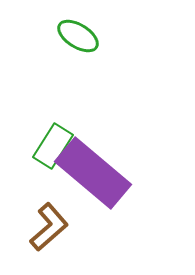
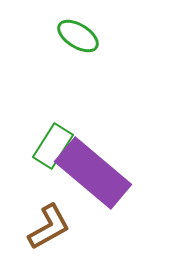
brown L-shape: rotated 12 degrees clockwise
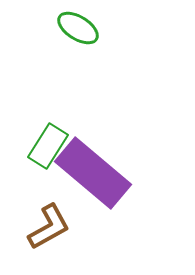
green ellipse: moved 8 px up
green rectangle: moved 5 px left
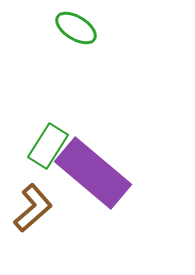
green ellipse: moved 2 px left
brown L-shape: moved 16 px left, 19 px up; rotated 12 degrees counterclockwise
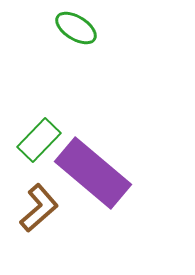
green rectangle: moved 9 px left, 6 px up; rotated 12 degrees clockwise
brown L-shape: moved 6 px right
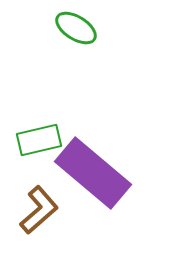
green rectangle: rotated 33 degrees clockwise
brown L-shape: moved 2 px down
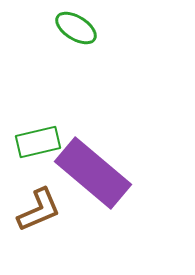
green rectangle: moved 1 px left, 2 px down
brown L-shape: rotated 18 degrees clockwise
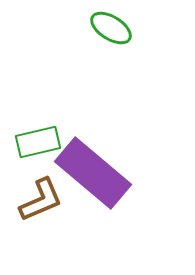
green ellipse: moved 35 px right
brown L-shape: moved 2 px right, 10 px up
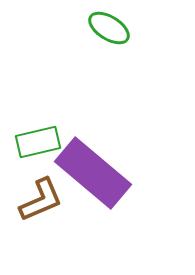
green ellipse: moved 2 px left
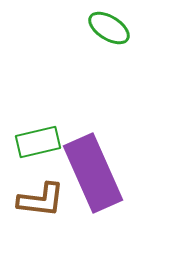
purple rectangle: rotated 26 degrees clockwise
brown L-shape: rotated 30 degrees clockwise
